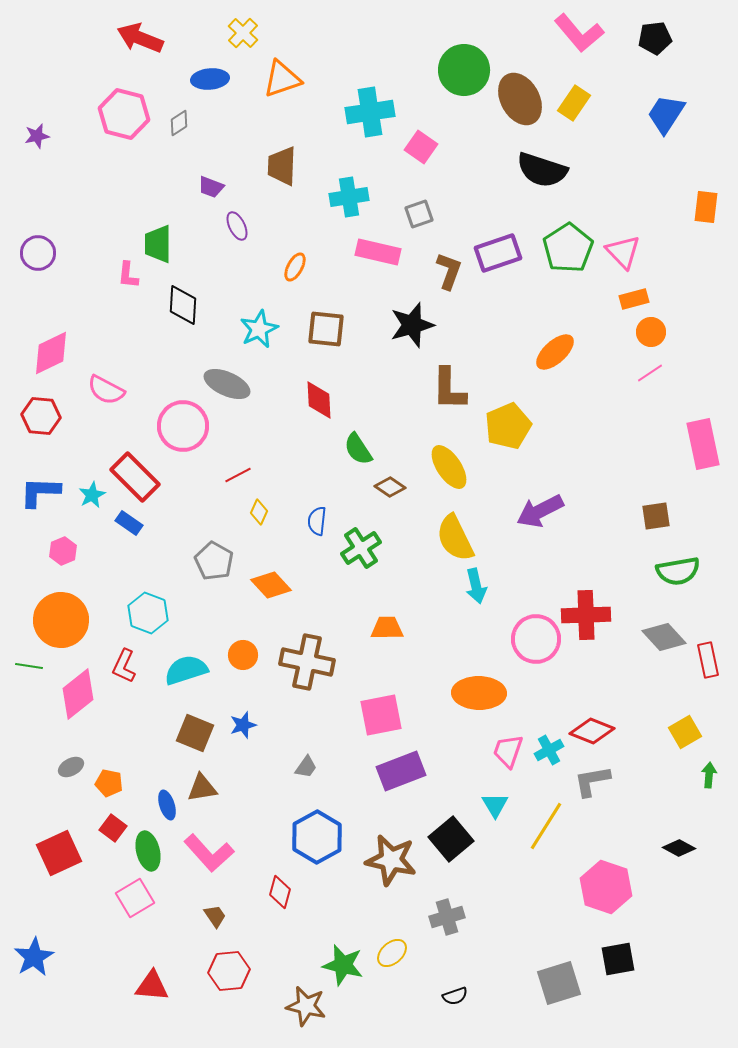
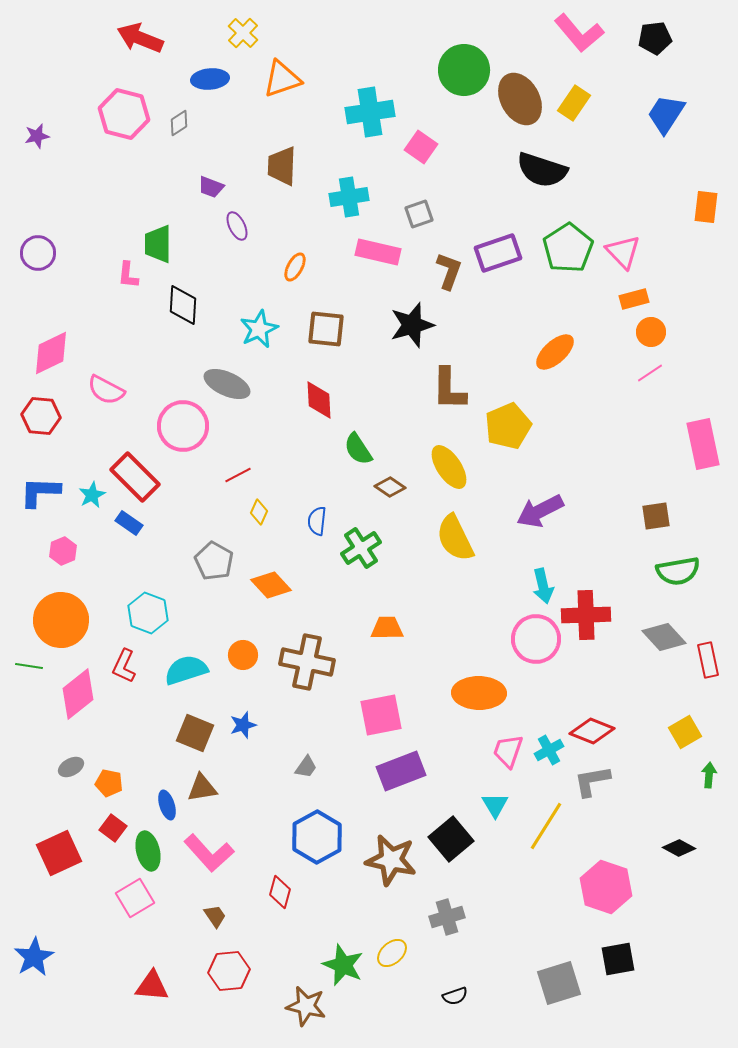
cyan arrow at (476, 586): moved 67 px right
green star at (343, 965): rotated 9 degrees clockwise
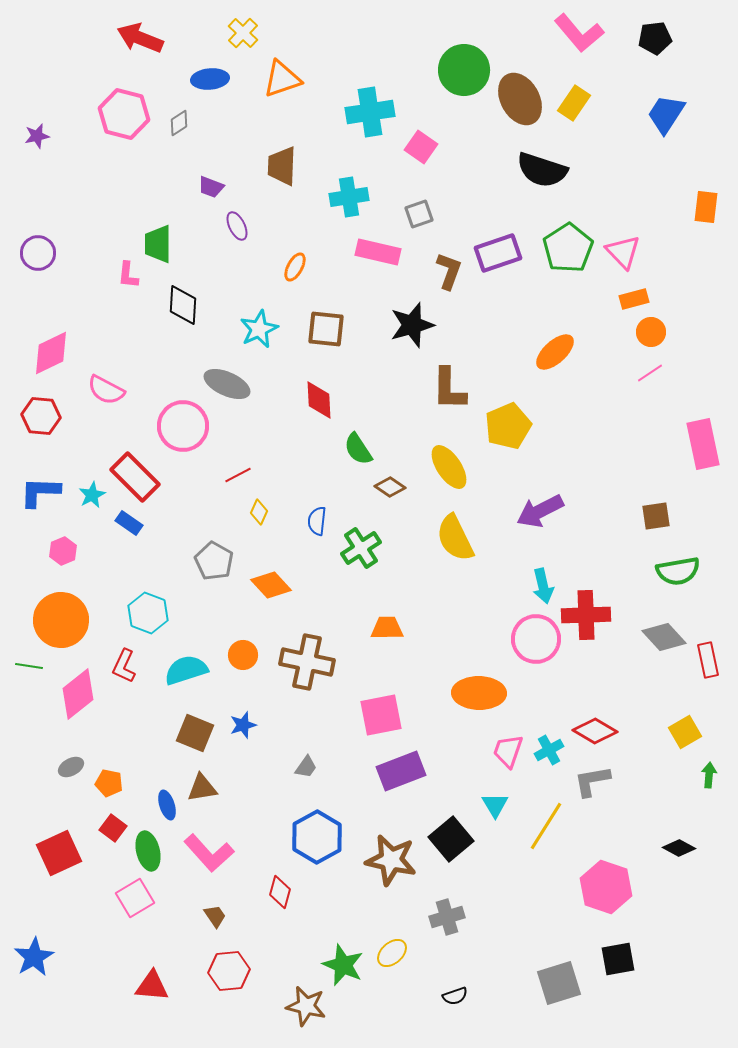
red diamond at (592, 731): moved 3 px right; rotated 9 degrees clockwise
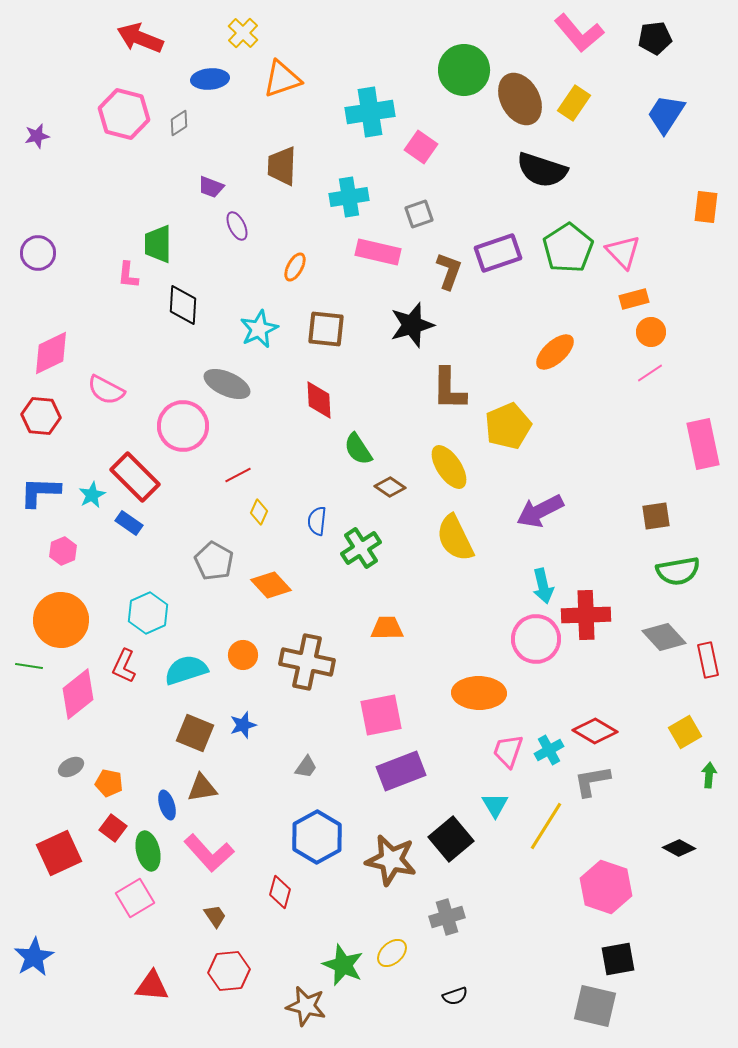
cyan hexagon at (148, 613): rotated 15 degrees clockwise
gray square at (559, 983): moved 36 px right, 23 px down; rotated 30 degrees clockwise
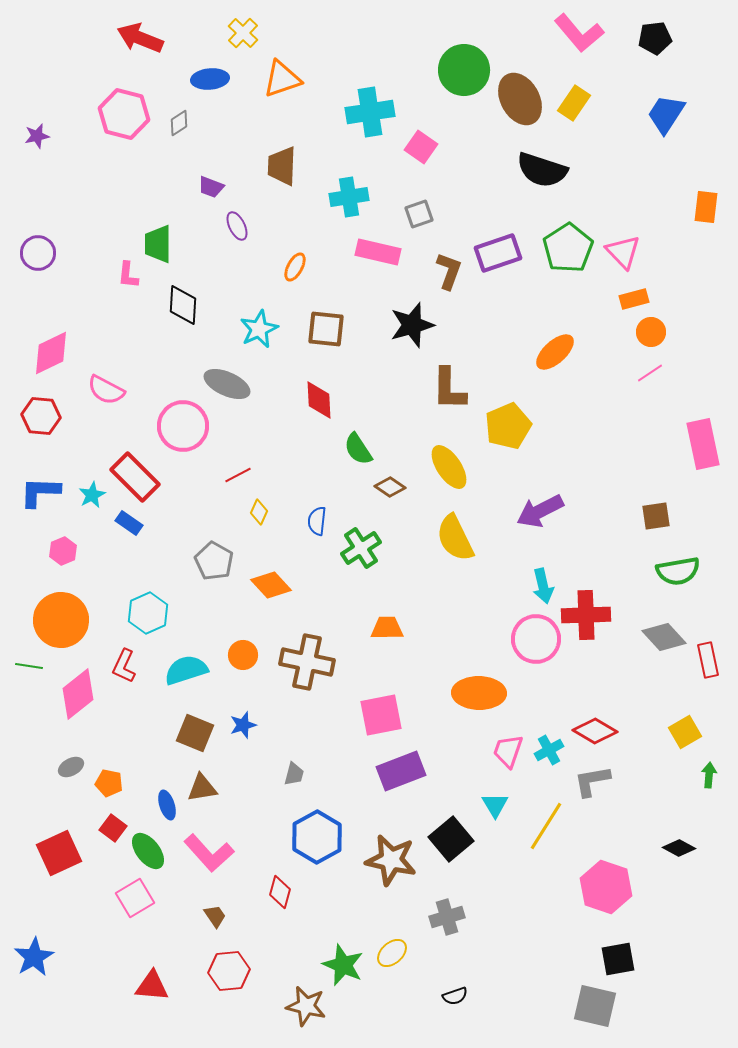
gray trapezoid at (306, 767): moved 12 px left, 7 px down; rotated 20 degrees counterclockwise
green ellipse at (148, 851): rotated 24 degrees counterclockwise
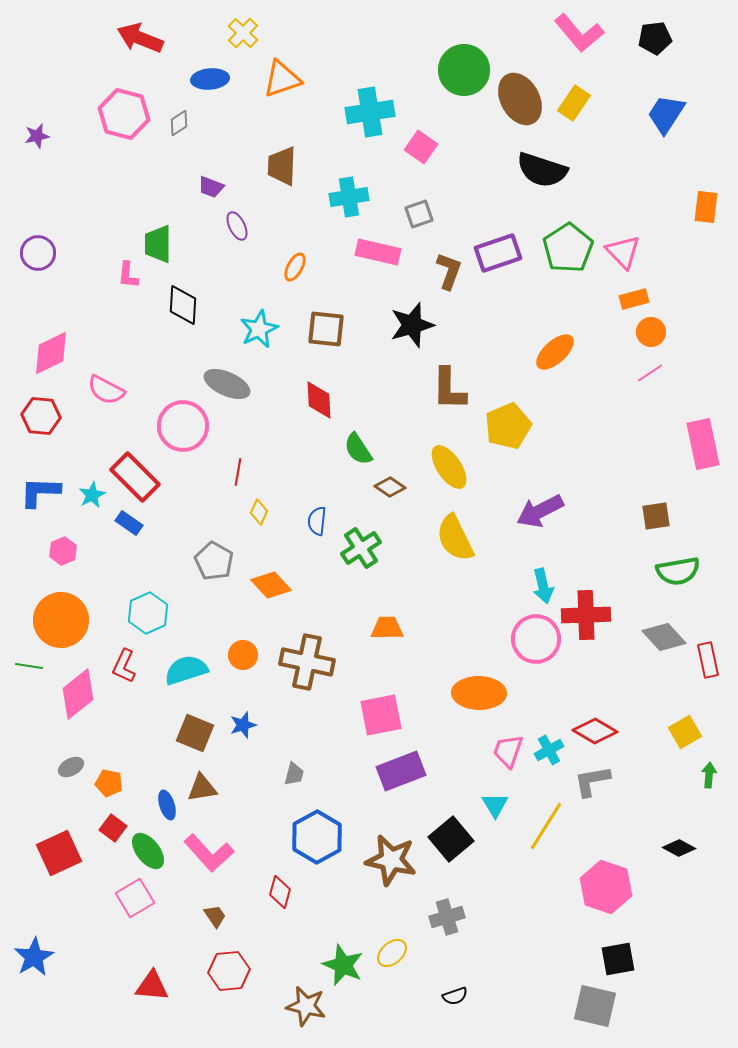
red line at (238, 475): moved 3 px up; rotated 52 degrees counterclockwise
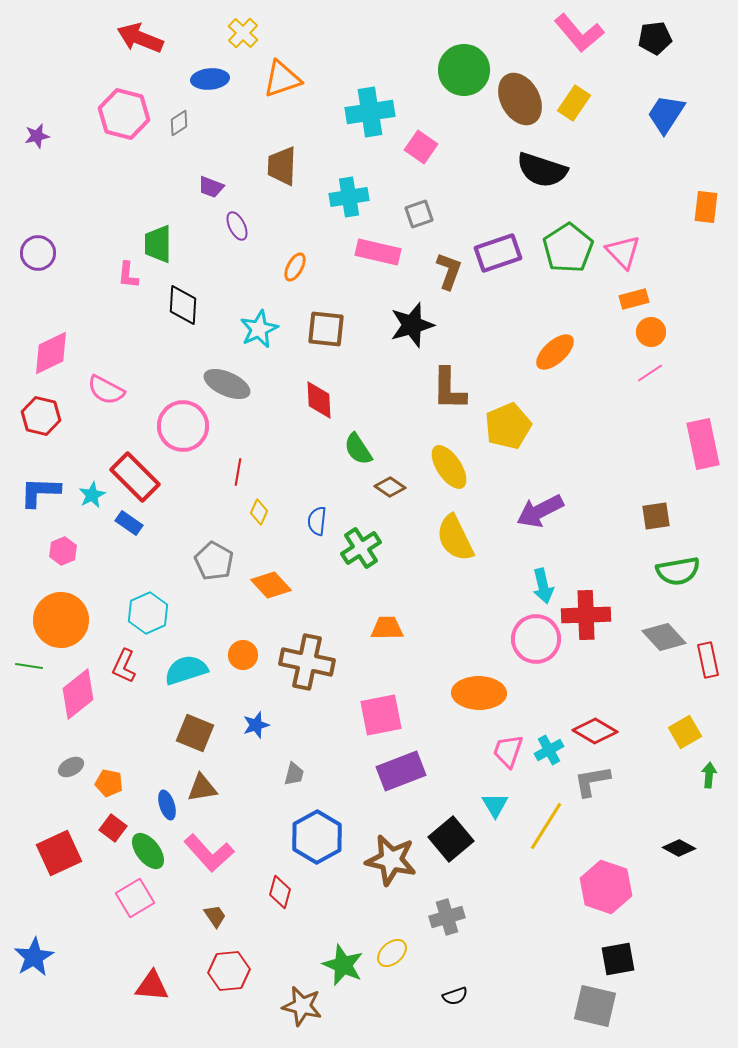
red hexagon at (41, 416): rotated 9 degrees clockwise
blue star at (243, 725): moved 13 px right
brown star at (306, 1006): moved 4 px left
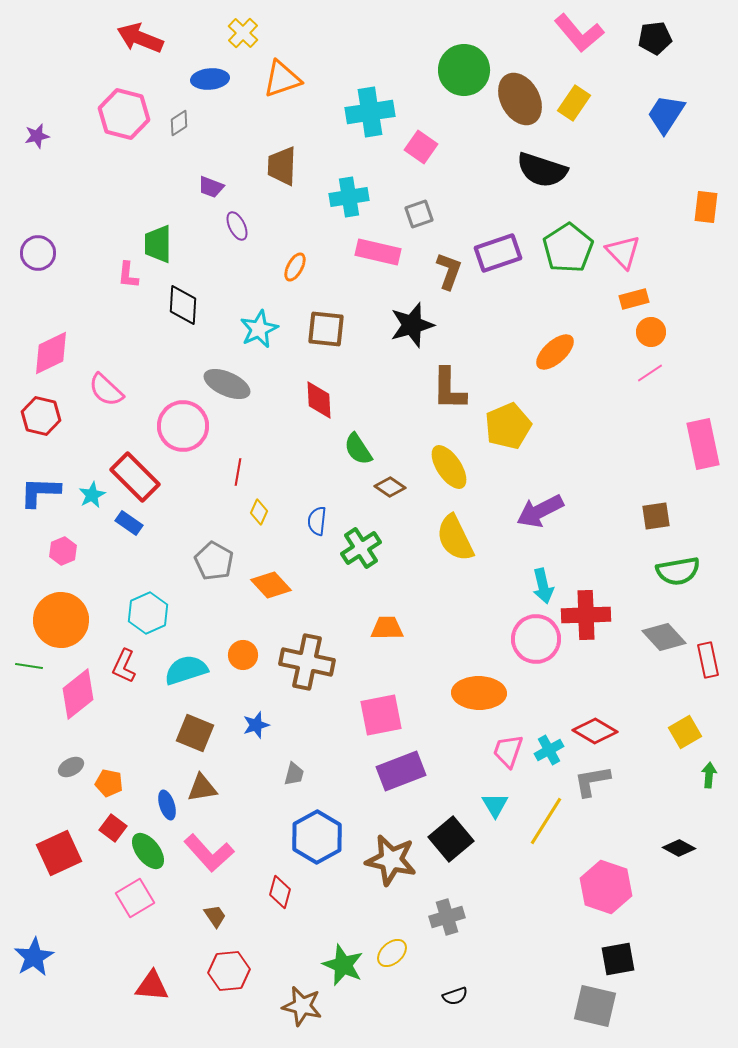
pink semicircle at (106, 390): rotated 15 degrees clockwise
yellow line at (546, 826): moved 5 px up
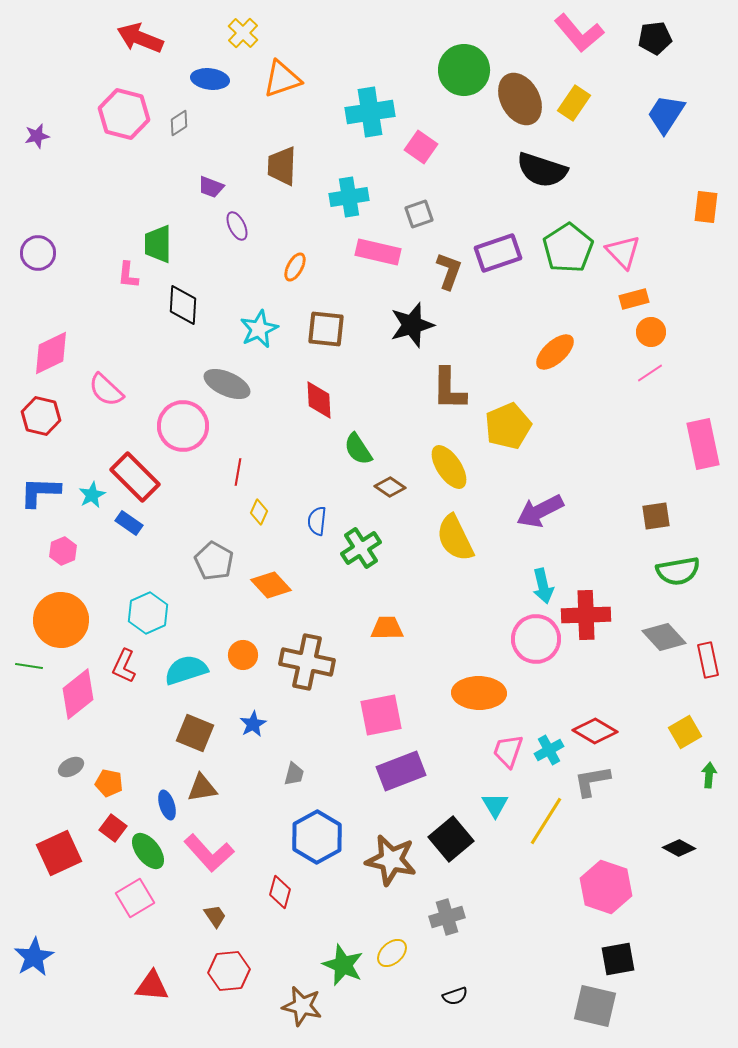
blue ellipse at (210, 79): rotated 12 degrees clockwise
blue star at (256, 725): moved 3 px left, 1 px up; rotated 12 degrees counterclockwise
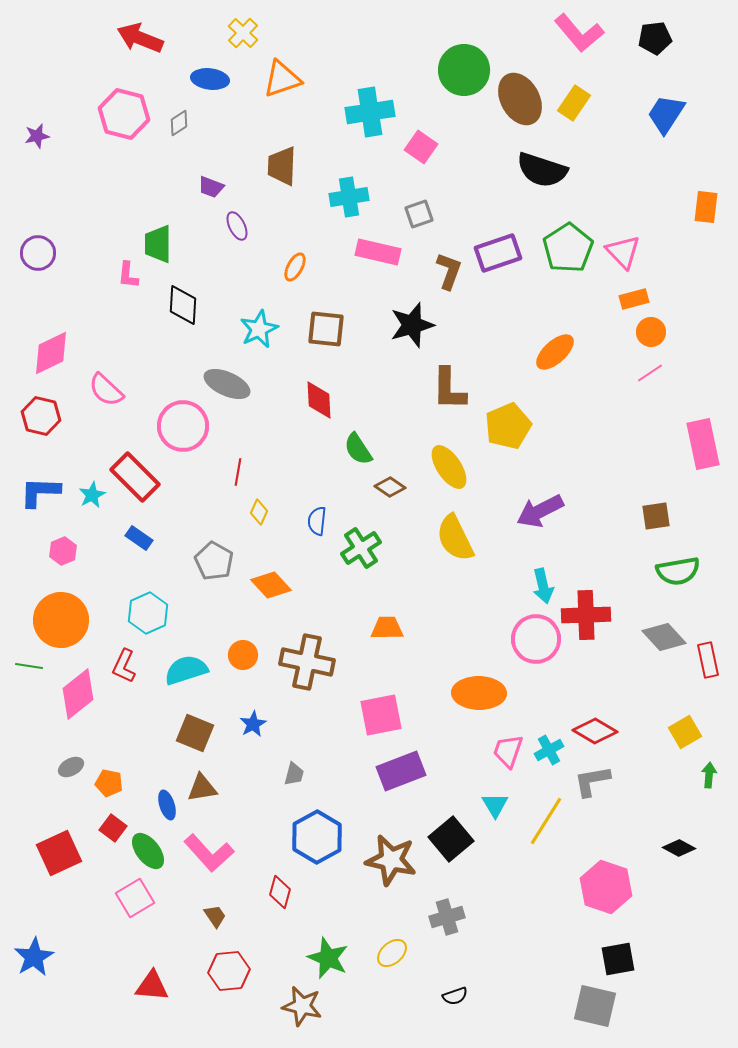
blue rectangle at (129, 523): moved 10 px right, 15 px down
green star at (343, 965): moved 15 px left, 7 px up
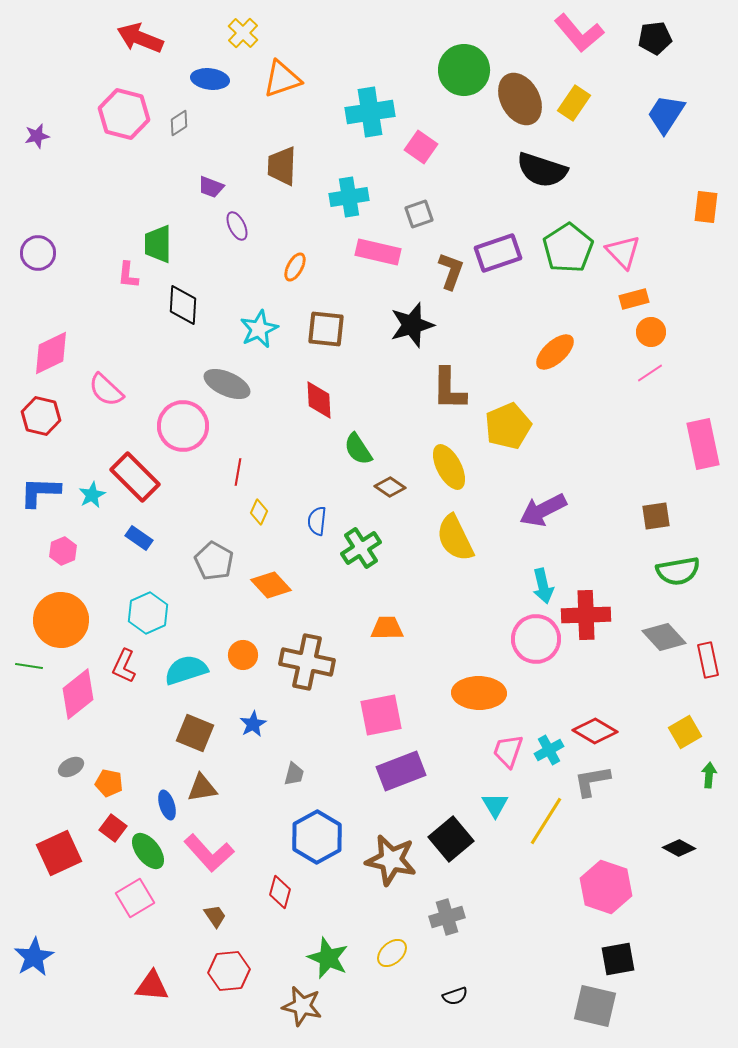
brown L-shape at (449, 271): moved 2 px right
yellow ellipse at (449, 467): rotated 6 degrees clockwise
purple arrow at (540, 511): moved 3 px right, 1 px up
